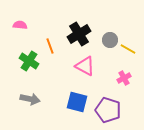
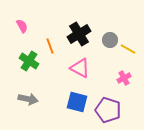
pink semicircle: moved 2 px right, 1 px down; rotated 56 degrees clockwise
pink triangle: moved 5 px left, 2 px down
gray arrow: moved 2 px left
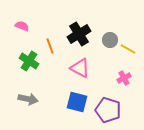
pink semicircle: rotated 40 degrees counterclockwise
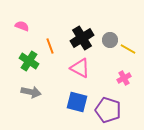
black cross: moved 3 px right, 4 px down
gray arrow: moved 3 px right, 7 px up
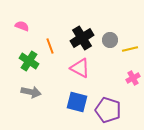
yellow line: moved 2 px right; rotated 42 degrees counterclockwise
pink cross: moved 9 px right
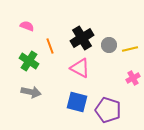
pink semicircle: moved 5 px right
gray circle: moved 1 px left, 5 px down
